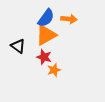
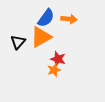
orange triangle: moved 5 px left, 2 px down
black triangle: moved 4 px up; rotated 35 degrees clockwise
red star: moved 14 px right, 2 px down
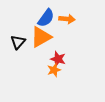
orange arrow: moved 2 px left
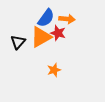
red star: moved 26 px up
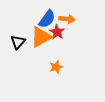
blue semicircle: moved 1 px right, 1 px down
red star: moved 1 px left, 1 px up; rotated 14 degrees clockwise
orange star: moved 2 px right, 3 px up
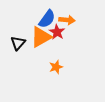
orange arrow: moved 1 px down
black triangle: moved 1 px down
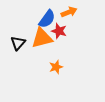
orange arrow: moved 2 px right, 8 px up; rotated 28 degrees counterclockwise
red star: moved 2 px right, 1 px up; rotated 14 degrees counterclockwise
orange triangle: moved 1 px right, 1 px down; rotated 15 degrees clockwise
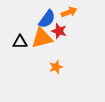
black triangle: moved 2 px right, 1 px up; rotated 49 degrees clockwise
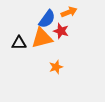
red star: moved 2 px right
black triangle: moved 1 px left, 1 px down
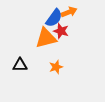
blue semicircle: moved 7 px right, 1 px up
orange triangle: moved 4 px right
black triangle: moved 1 px right, 22 px down
